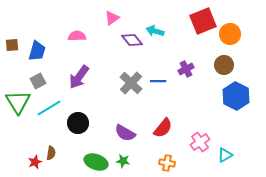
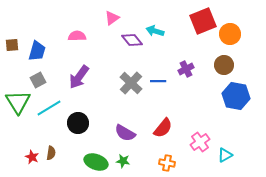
gray square: moved 1 px up
blue hexagon: rotated 16 degrees counterclockwise
red star: moved 3 px left, 5 px up; rotated 24 degrees counterclockwise
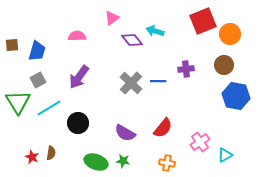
purple cross: rotated 21 degrees clockwise
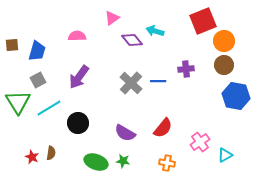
orange circle: moved 6 px left, 7 px down
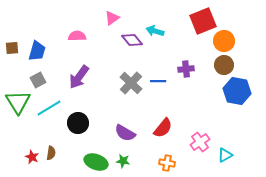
brown square: moved 3 px down
blue hexagon: moved 1 px right, 5 px up
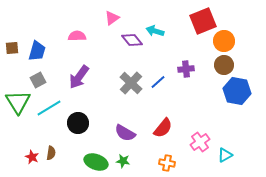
blue line: moved 1 px down; rotated 42 degrees counterclockwise
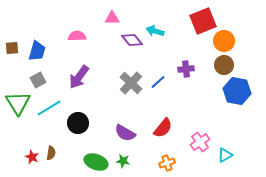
pink triangle: rotated 35 degrees clockwise
green triangle: moved 1 px down
orange cross: rotated 28 degrees counterclockwise
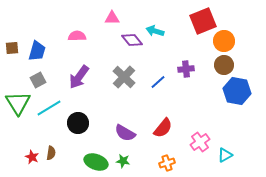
gray cross: moved 7 px left, 6 px up
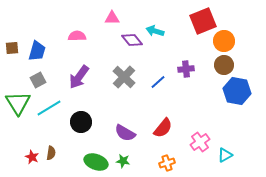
black circle: moved 3 px right, 1 px up
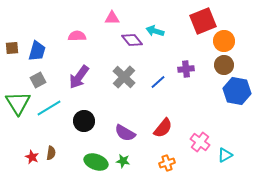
black circle: moved 3 px right, 1 px up
pink cross: rotated 18 degrees counterclockwise
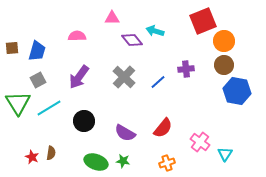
cyan triangle: moved 1 px up; rotated 28 degrees counterclockwise
